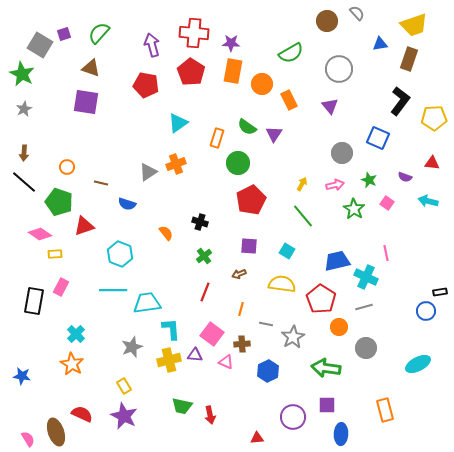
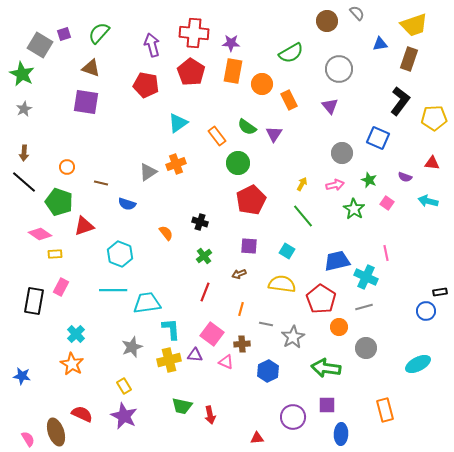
orange rectangle at (217, 138): moved 2 px up; rotated 54 degrees counterclockwise
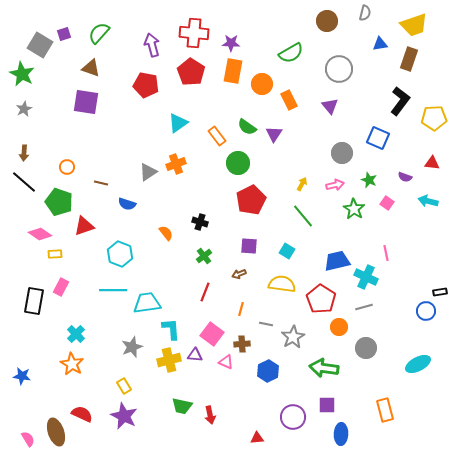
gray semicircle at (357, 13): moved 8 px right; rotated 56 degrees clockwise
green arrow at (326, 368): moved 2 px left
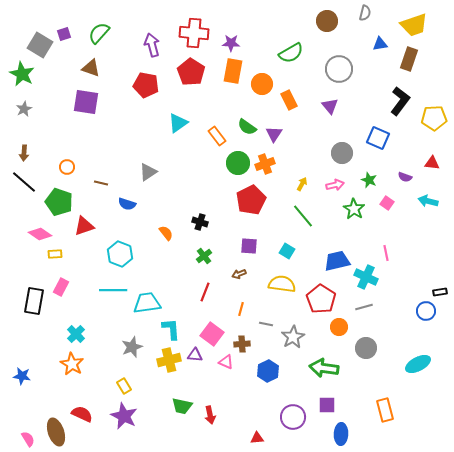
orange cross at (176, 164): moved 89 px right
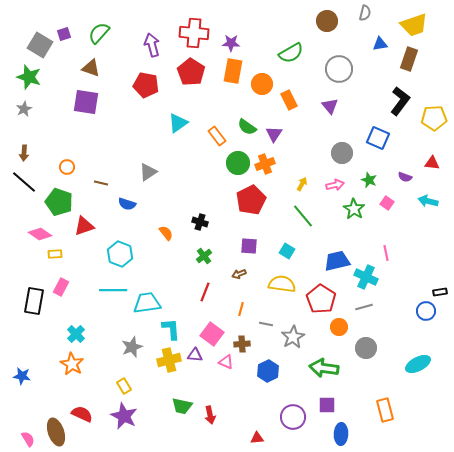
green star at (22, 74): moved 7 px right, 3 px down; rotated 10 degrees counterclockwise
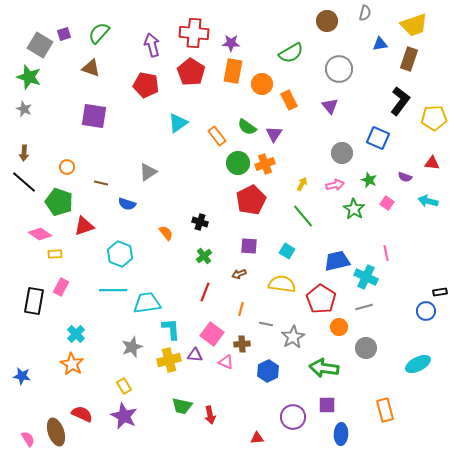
purple square at (86, 102): moved 8 px right, 14 px down
gray star at (24, 109): rotated 21 degrees counterclockwise
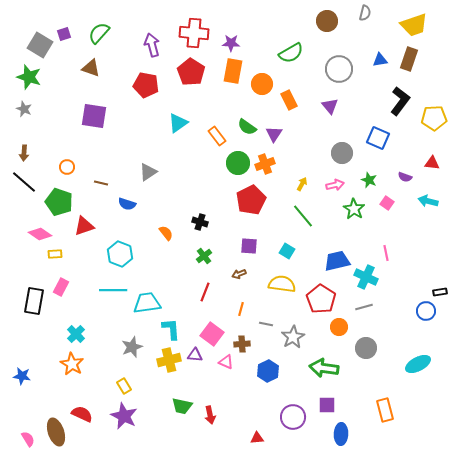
blue triangle at (380, 44): moved 16 px down
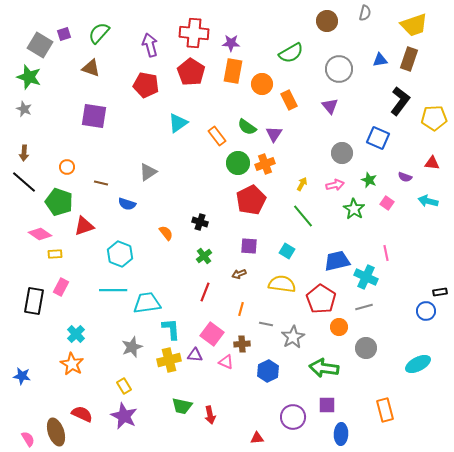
purple arrow at (152, 45): moved 2 px left
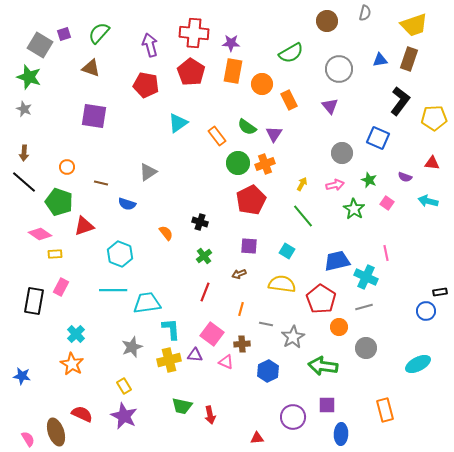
green arrow at (324, 368): moved 1 px left, 2 px up
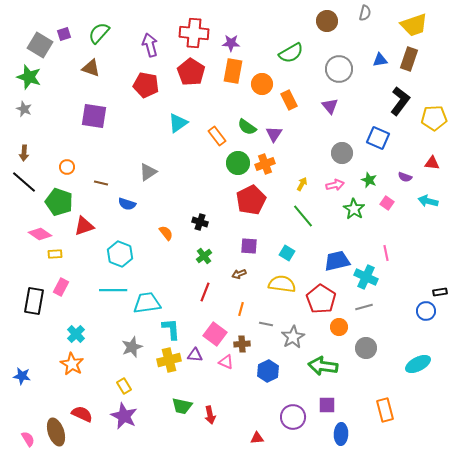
cyan square at (287, 251): moved 2 px down
pink square at (212, 334): moved 3 px right
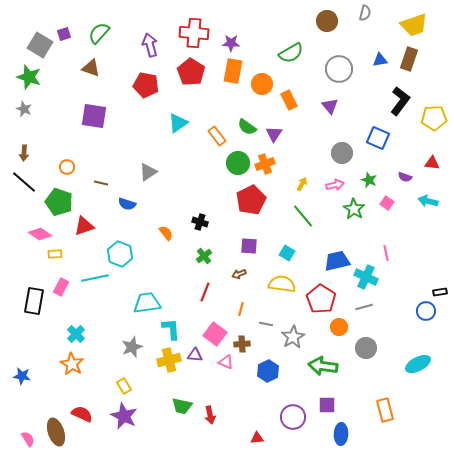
cyan line at (113, 290): moved 18 px left, 12 px up; rotated 12 degrees counterclockwise
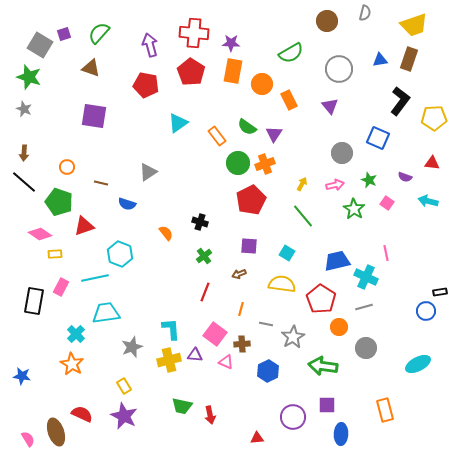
cyan trapezoid at (147, 303): moved 41 px left, 10 px down
